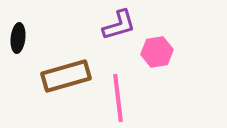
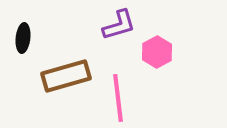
black ellipse: moved 5 px right
pink hexagon: rotated 20 degrees counterclockwise
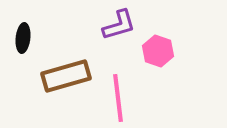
pink hexagon: moved 1 px right, 1 px up; rotated 12 degrees counterclockwise
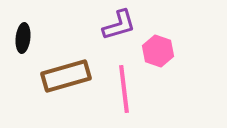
pink line: moved 6 px right, 9 px up
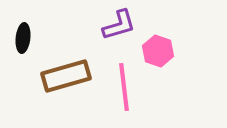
pink line: moved 2 px up
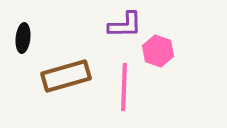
purple L-shape: moved 6 px right; rotated 15 degrees clockwise
pink line: rotated 9 degrees clockwise
